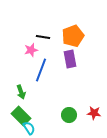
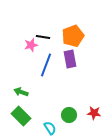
pink star: moved 5 px up
blue line: moved 5 px right, 5 px up
green arrow: rotated 128 degrees clockwise
cyan semicircle: moved 21 px right
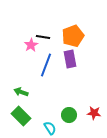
pink star: rotated 16 degrees counterclockwise
